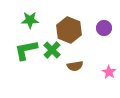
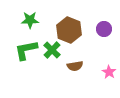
purple circle: moved 1 px down
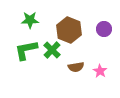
brown semicircle: moved 1 px right, 1 px down
pink star: moved 9 px left, 1 px up
